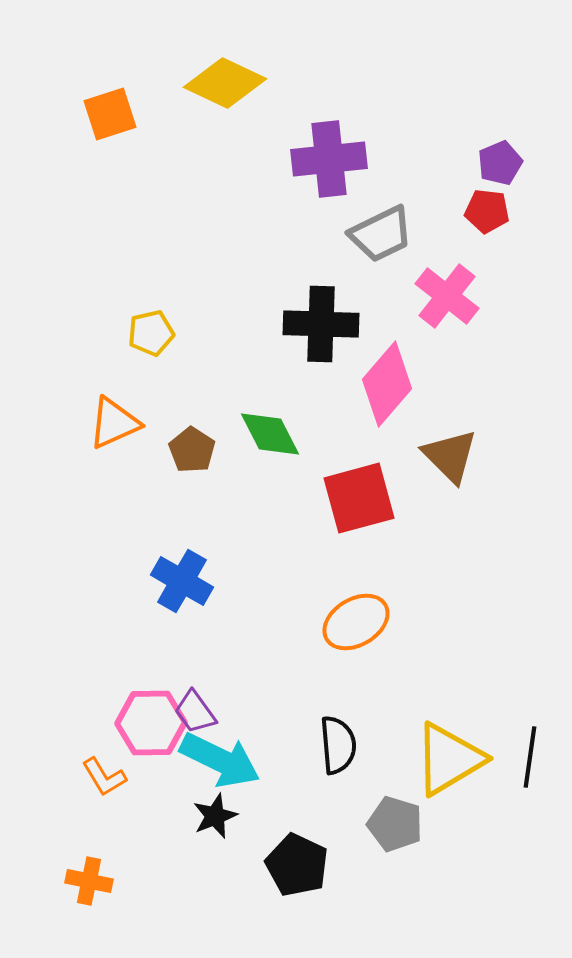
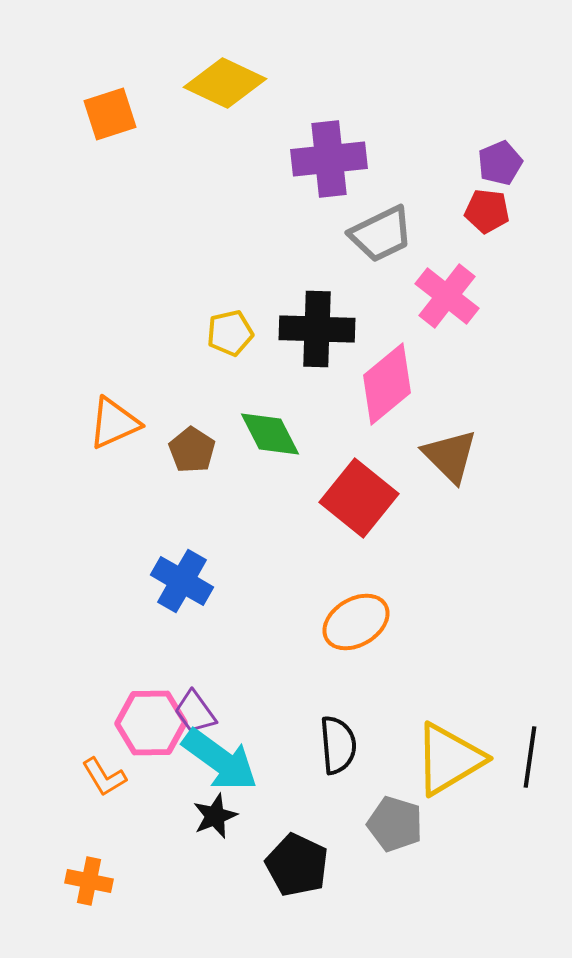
black cross: moved 4 px left, 5 px down
yellow pentagon: moved 79 px right
pink diamond: rotated 10 degrees clockwise
red square: rotated 36 degrees counterclockwise
cyan arrow: rotated 10 degrees clockwise
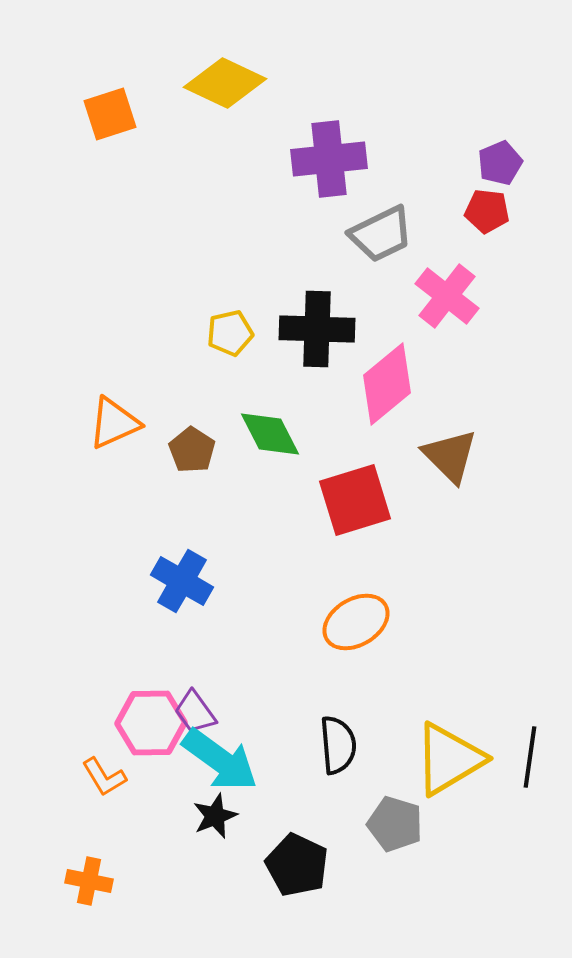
red square: moved 4 px left, 2 px down; rotated 34 degrees clockwise
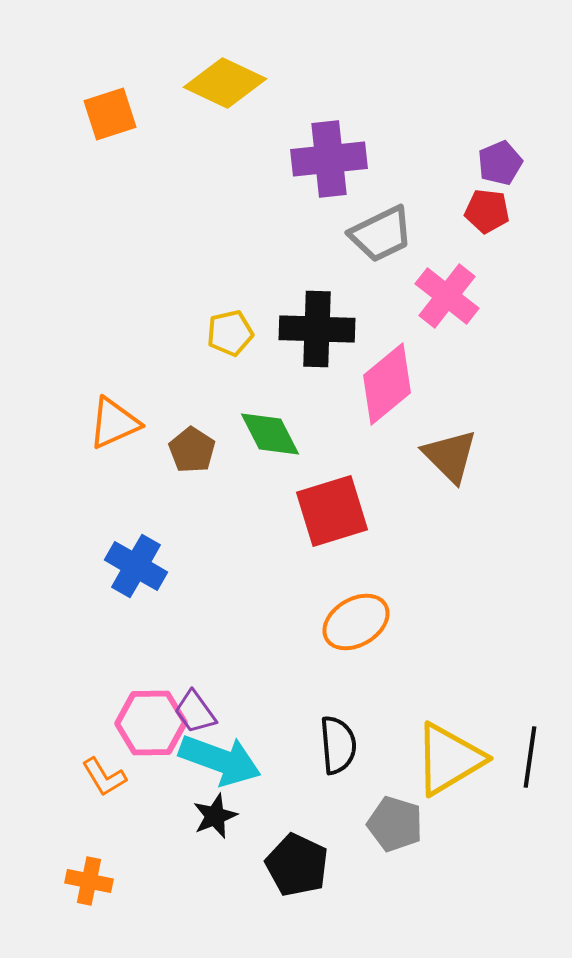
red square: moved 23 px left, 11 px down
blue cross: moved 46 px left, 15 px up
cyan arrow: rotated 16 degrees counterclockwise
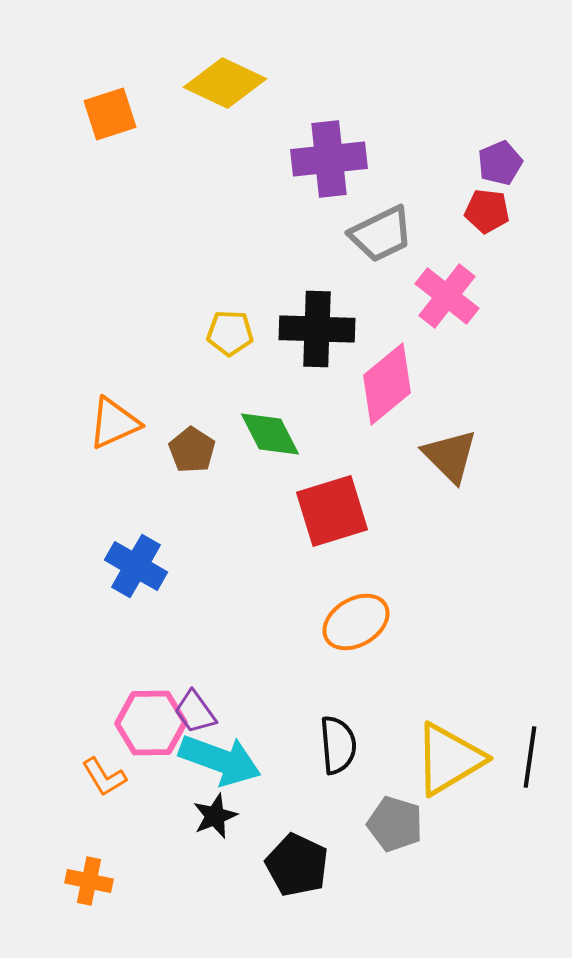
yellow pentagon: rotated 15 degrees clockwise
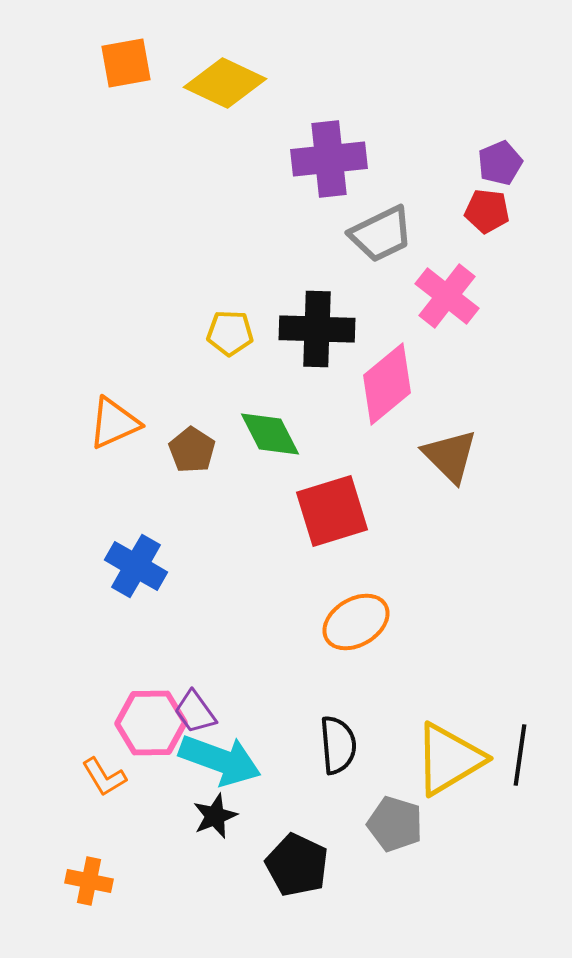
orange square: moved 16 px right, 51 px up; rotated 8 degrees clockwise
black line: moved 10 px left, 2 px up
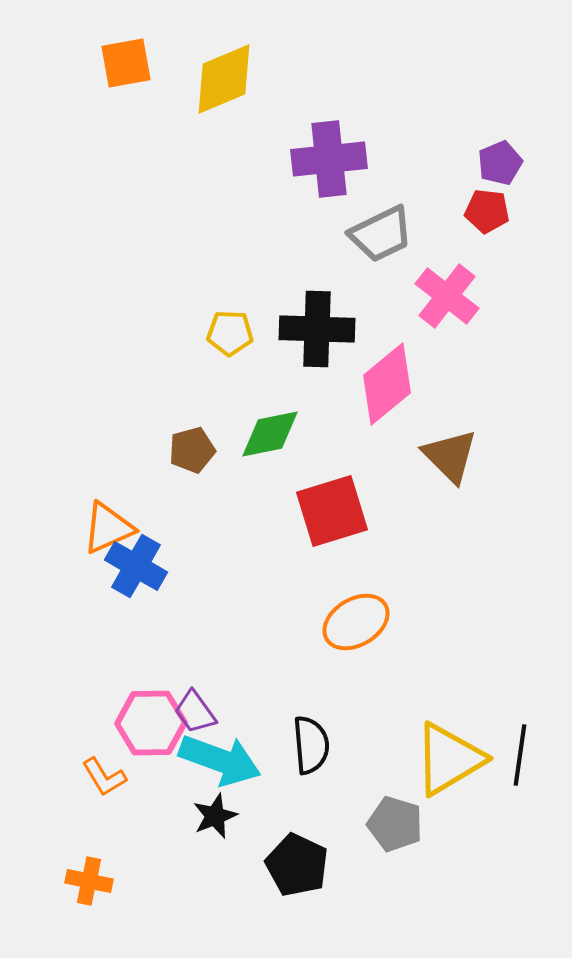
yellow diamond: moved 1 px left, 4 px up; rotated 48 degrees counterclockwise
orange triangle: moved 6 px left, 105 px down
green diamond: rotated 74 degrees counterclockwise
brown pentagon: rotated 24 degrees clockwise
black semicircle: moved 27 px left
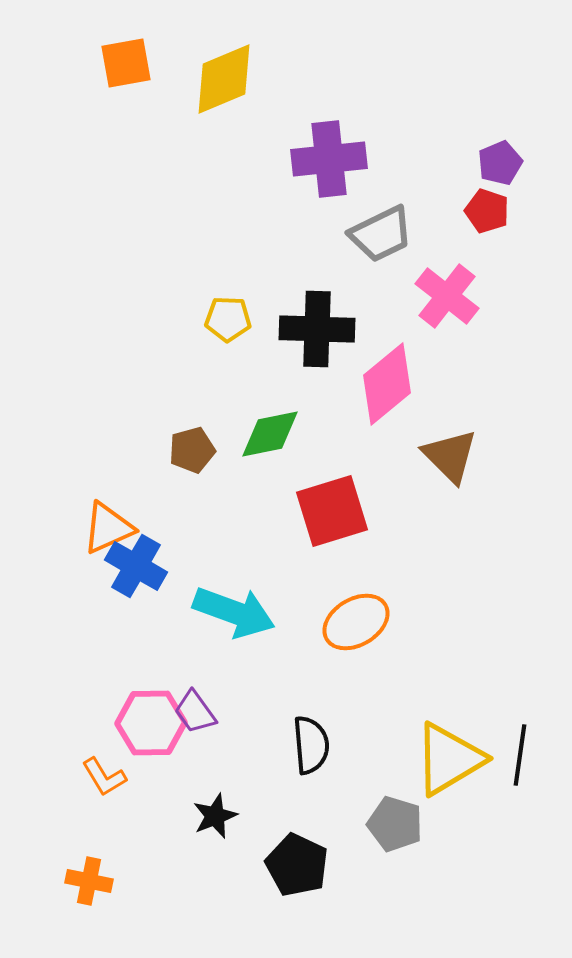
red pentagon: rotated 12 degrees clockwise
yellow pentagon: moved 2 px left, 14 px up
cyan arrow: moved 14 px right, 148 px up
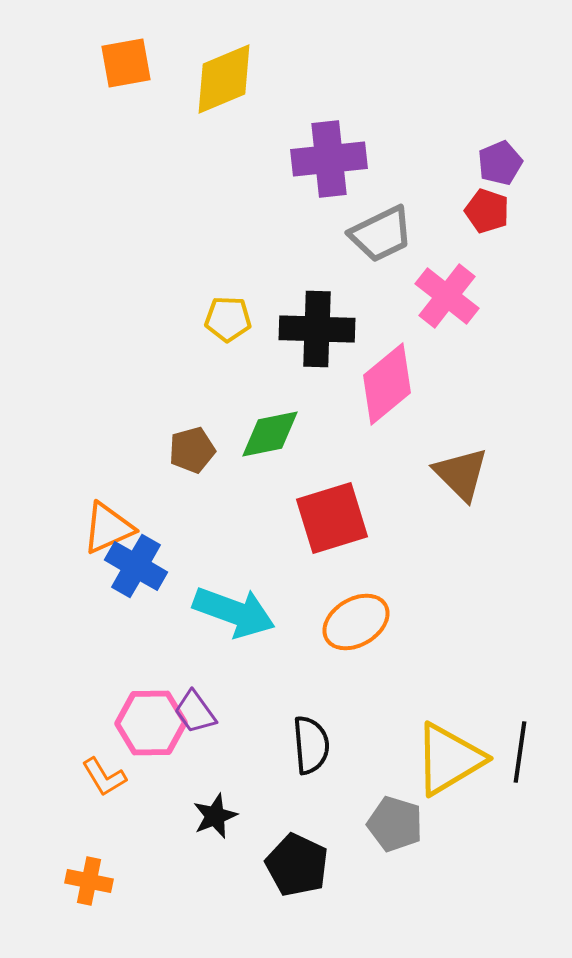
brown triangle: moved 11 px right, 18 px down
red square: moved 7 px down
black line: moved 3 px up
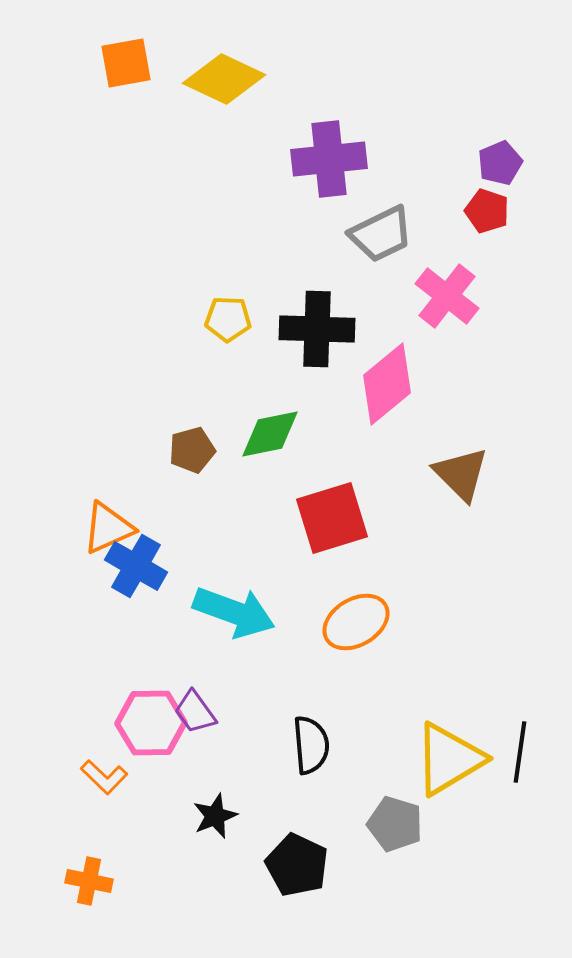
yellow diamond: rotated 48 degrees clockwise
orange L-shape: rotated 15 degrees counterclockwise
